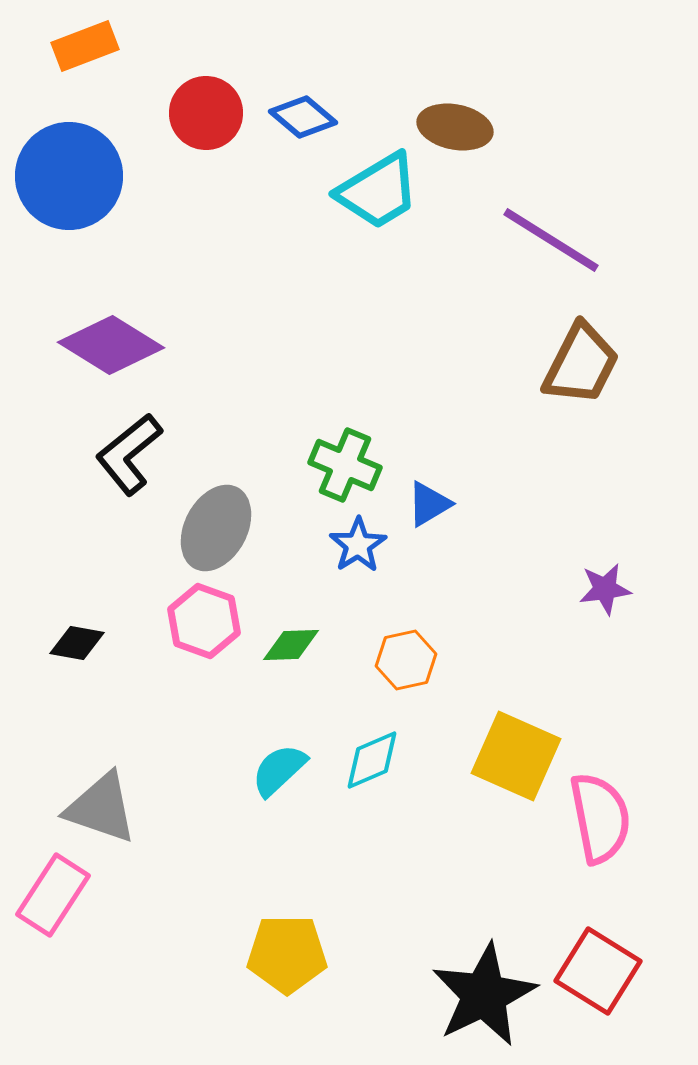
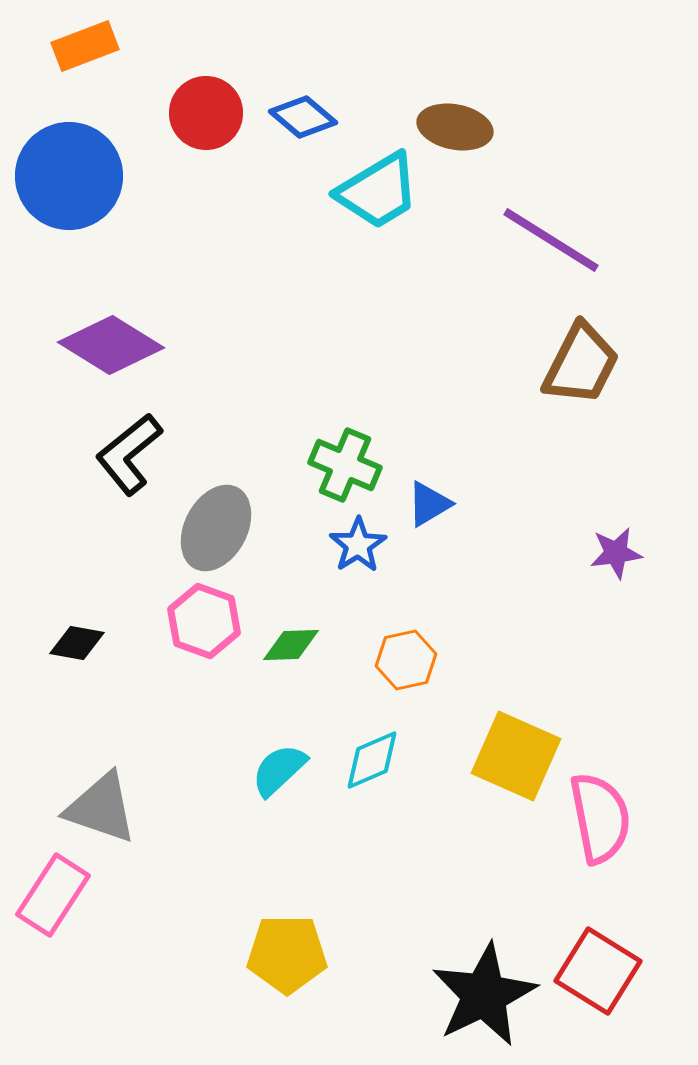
purple star: moved 11 px right, 36 px up
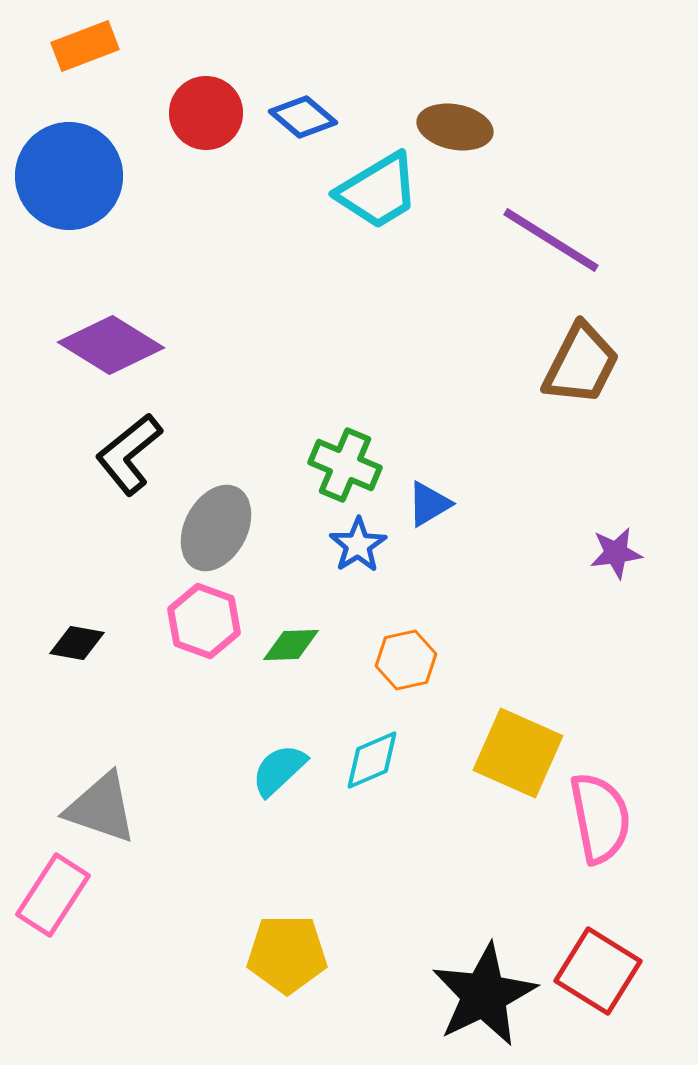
yellow square: moved 2 px right, 3 px up
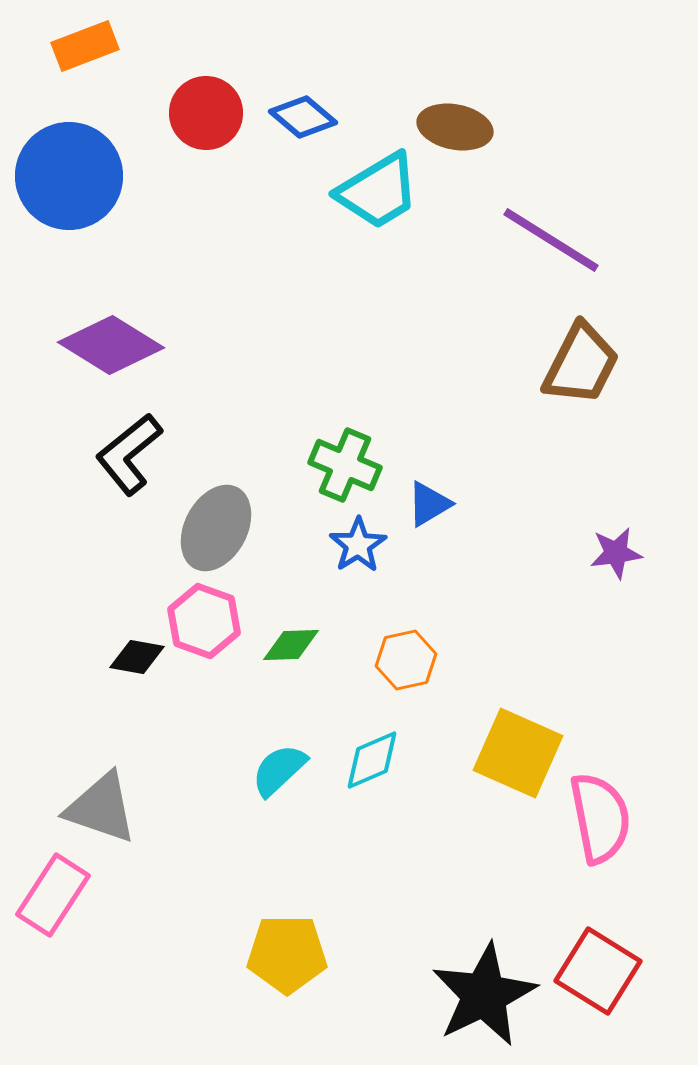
black diamond: moved 60 px right, 14 px down
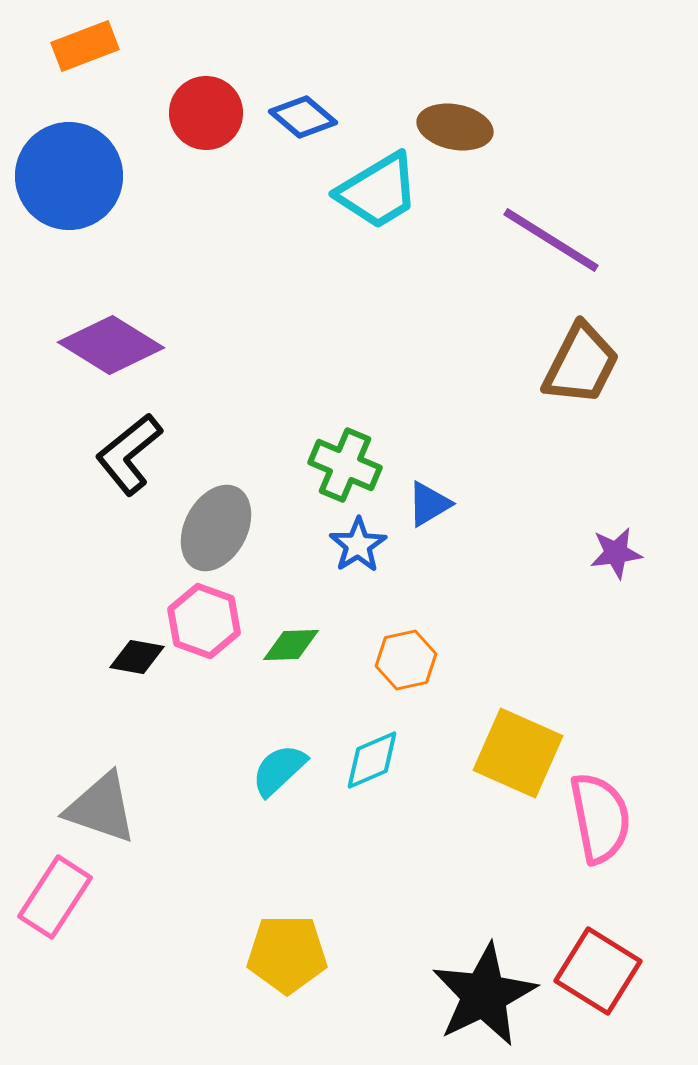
pink rectangle: moved 2 px right, 2 px down
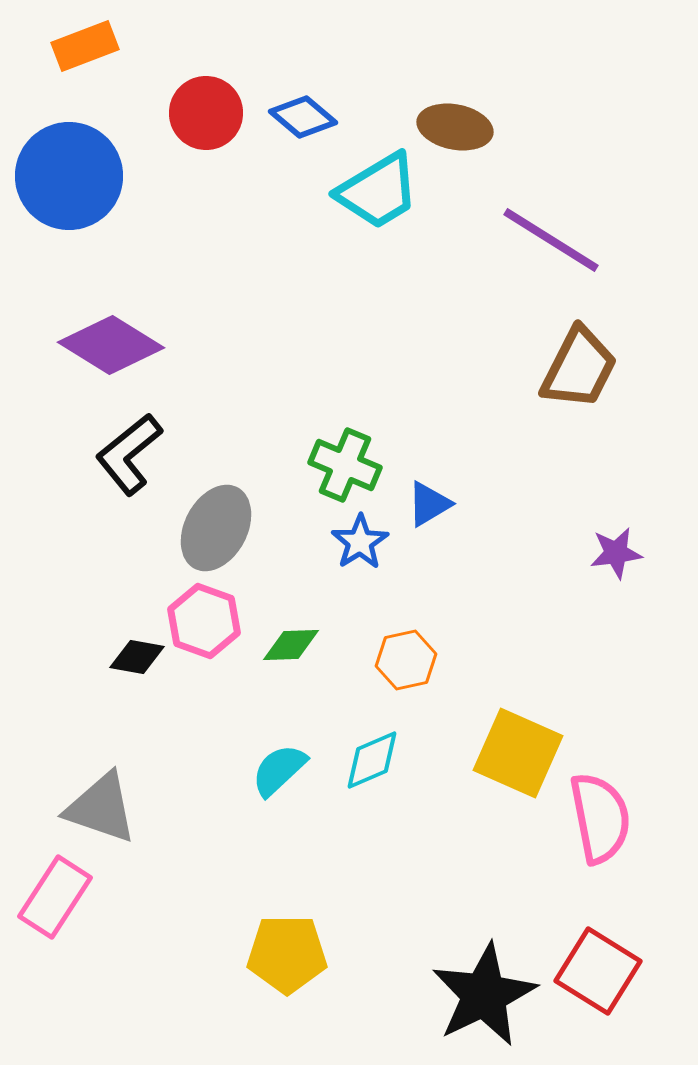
brown trapezoid: moved 2 px left, 4 px down
blue star: moved 2 px right, 3 px up
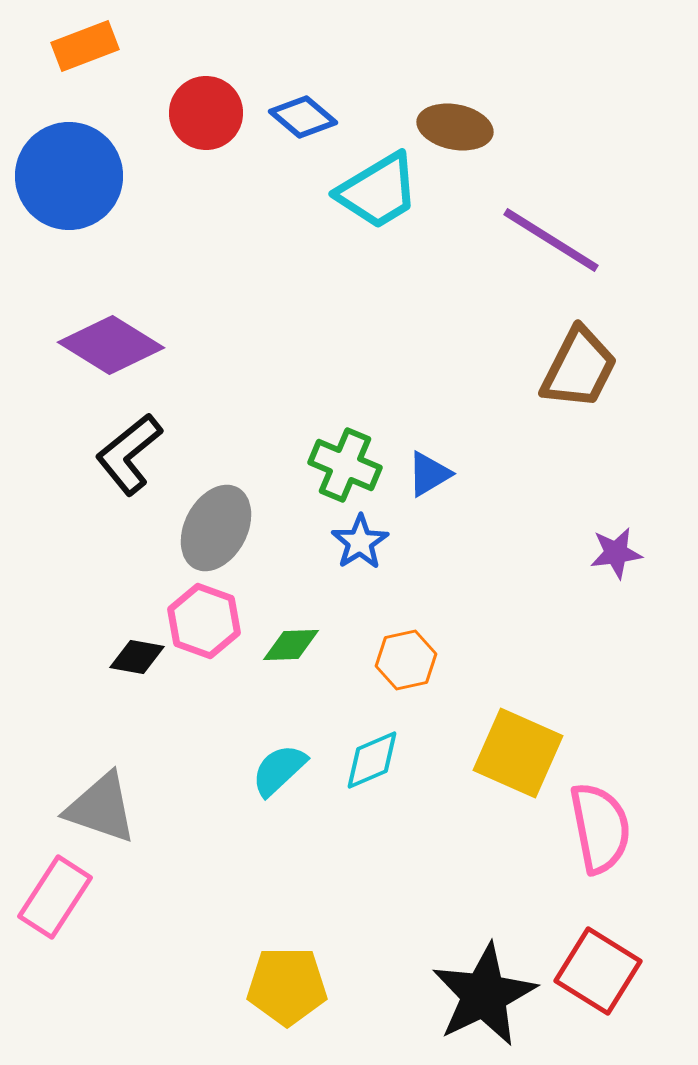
blue triangle: moved 30 px up
pink semicircle: moved 10 px down
yellow pentagon: moved 32 px down
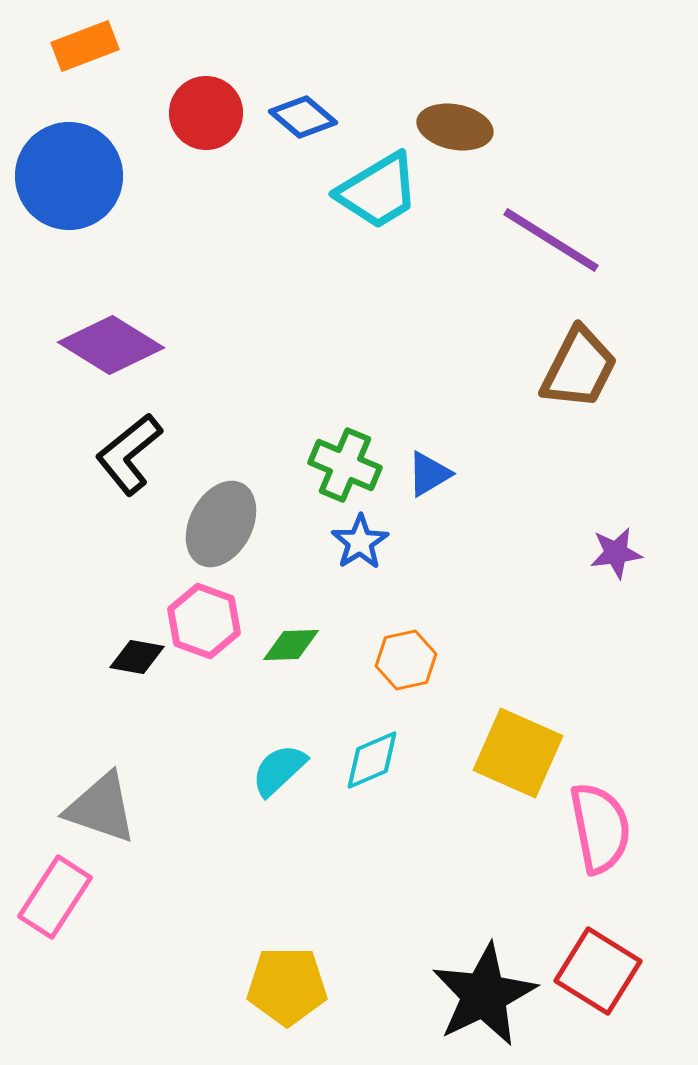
gray ellipse: moved 5 px right, 4 px up
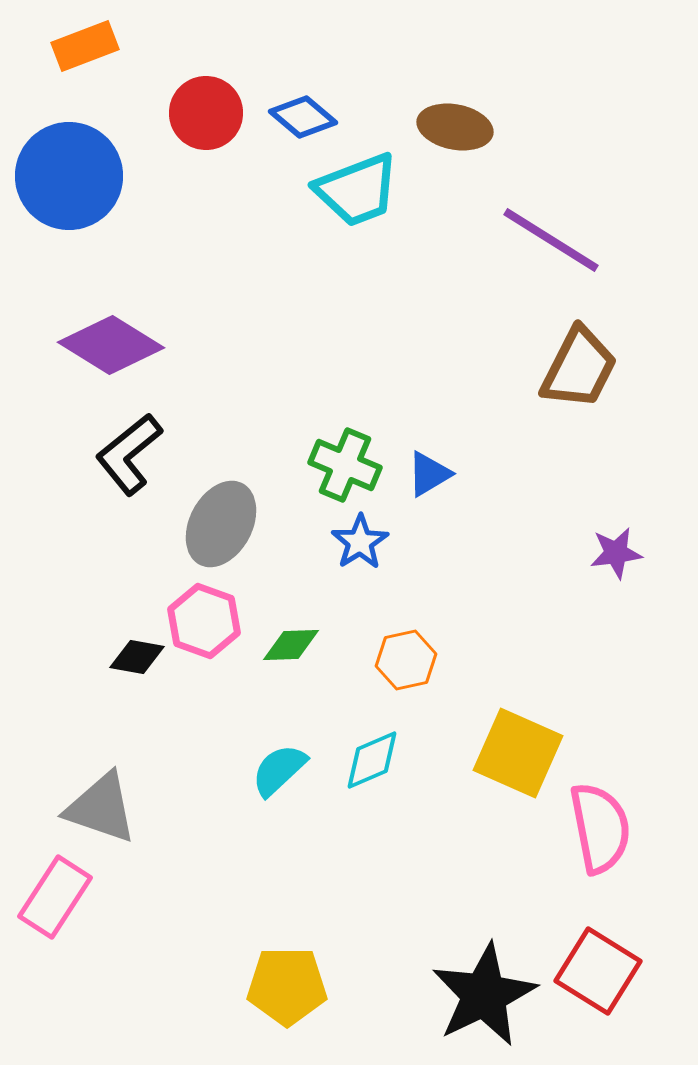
cyan trapezoid: moved 21 px left, 1 px up; rotated 10 degrees clockwise
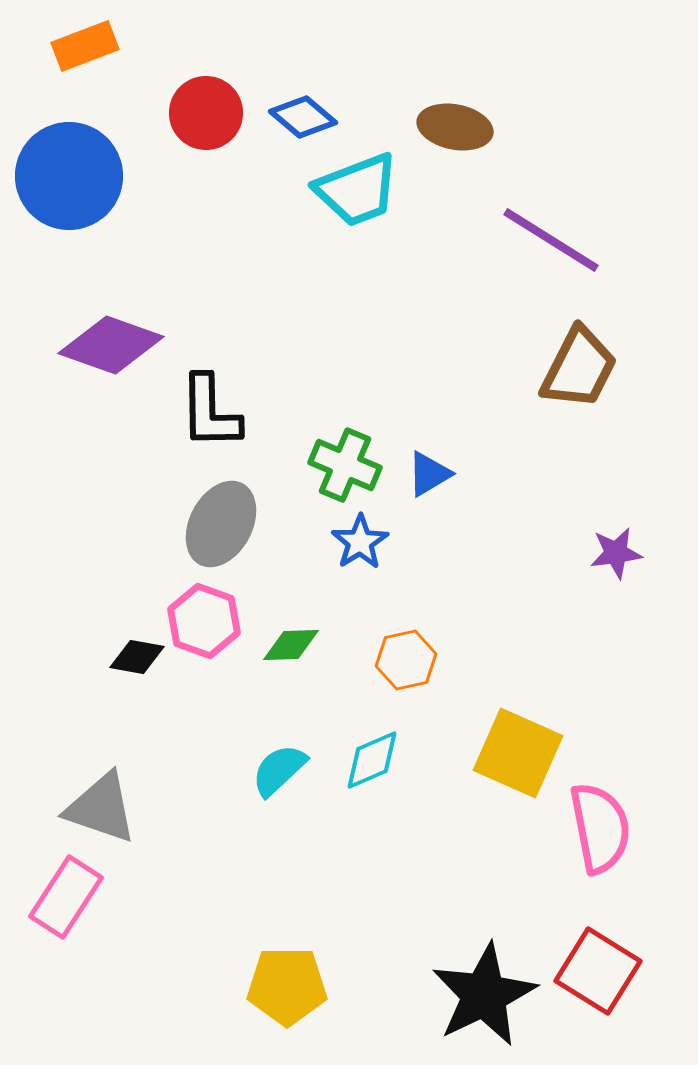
purple diamond: rotated 12 degrees counterclockwise
black L-shape: moved 81 px right, 42 px up; rotated 52 degrees counterclockwise
pink rectangle: moved 11 px right
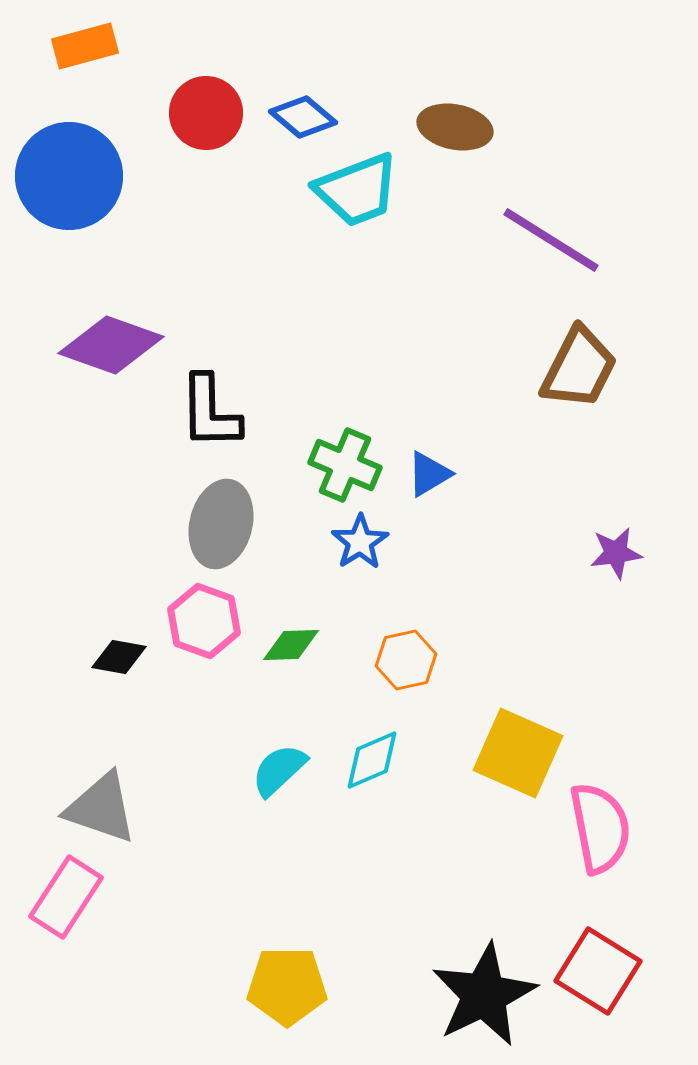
orange rectangle: rotated 6 degrees clockwise
gray ellipse: rotated 14 degrees counterclockwise
black diamond: moved 18 px left
